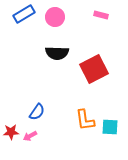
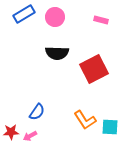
pink rectangle: moved 5 px down
orange L-shape: rotated 25 degrees counterclockwise
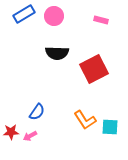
pink circle: moved 1 px left, 1 px up
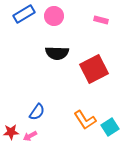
cyan square: rotated 36 degrees counterclockwise
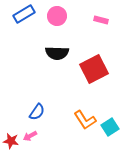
pink circle: moved 3 px right
red star: moved 9 px down; rotated 14 degrees clockwise
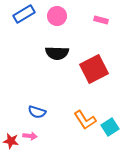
blue semicircle: rotated 72 degrees clockwise
pink arrow: rotated 144 degrees counterclockwise
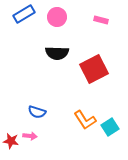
pink circle: moved 1 px down
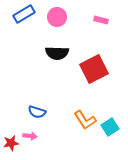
red star: moved 2 px down; rotated 21 degrees counterclockwise
